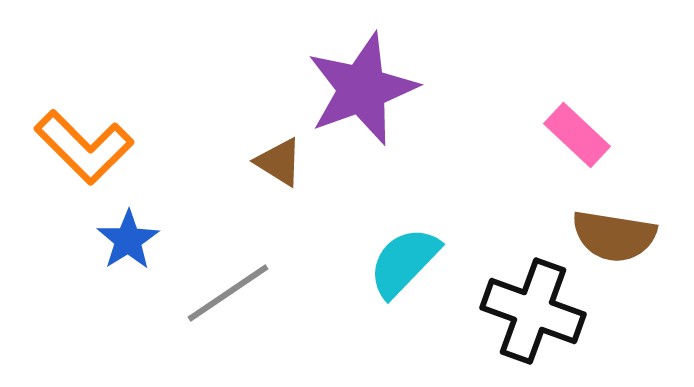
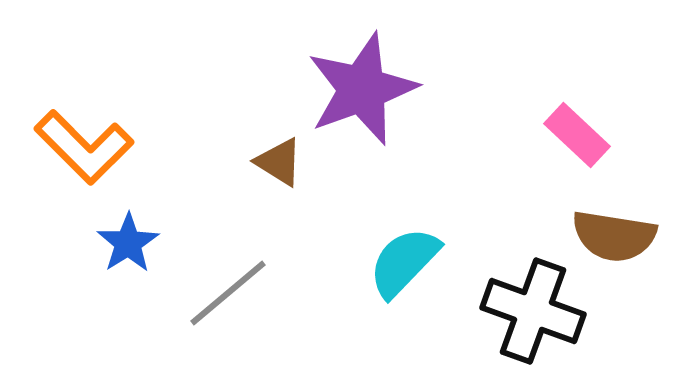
blue star: moved 3 px down
gray line: rotated 6 degrees counterclockwise
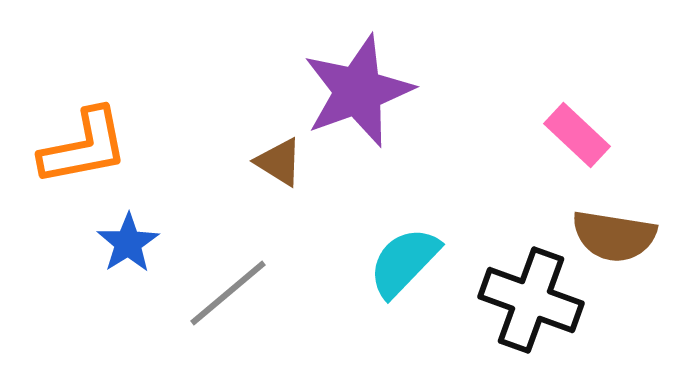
purple star: moved 4 px left, 2 px down
orange L-shape: rotated 56 degrees counterclockwise
black cross: moved 2 px left, 11 px up
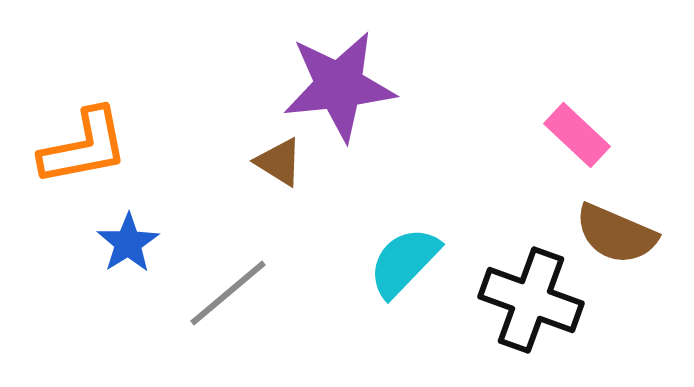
purple star: moved 19 px left, 5 px up; rotated 14 degrees clockwise
brown semicircle: moved 2 px right, 2 px up; rotated 14 degrees clockwise
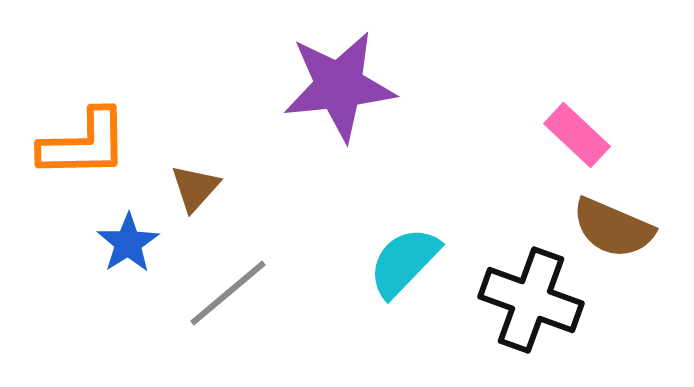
orange L-shape: moved 3 px up; rotated 10 degrees clockwise
brown triangle: moved 84 px left, 26 px down; rotated 40 degrees clockwise
brown semicircle: moved 3 px left, 6 px up
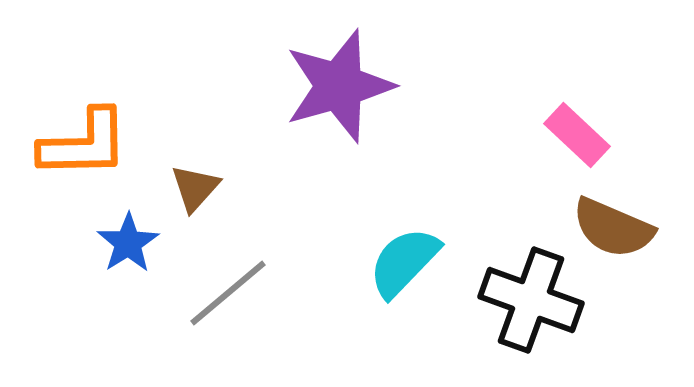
purple star: rotated 10 degrees counterclockwise
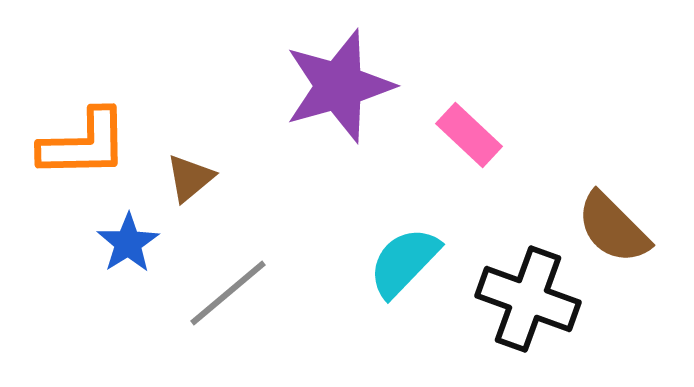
pink rectangle: moved 108 px left
brown triangle: moved 5 px left, 10 px up; rotated 8 degrees clockwise
brown semicircle: rotated 22 degrees clockwise
black cross: moved 3 px left, 1 px up
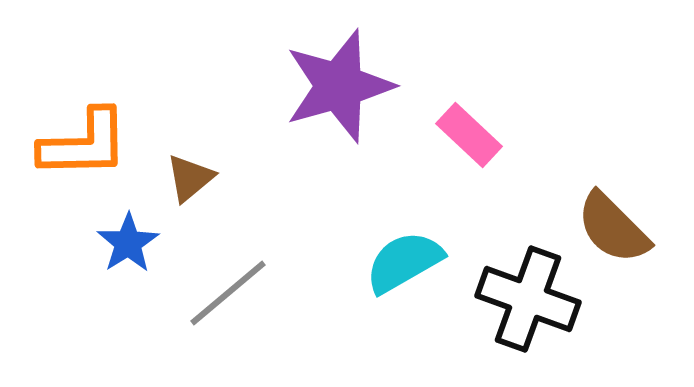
cyan semicircle: rotated 16 degrees clockwise
